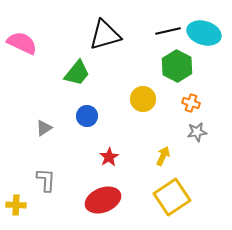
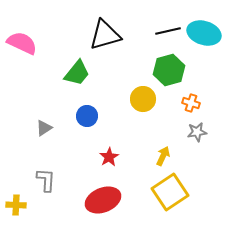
green hexagon: moved 8 px left, 4 px down; rotated 16 degrees clockwise
yellow square: moved 2 px left, 5 px up
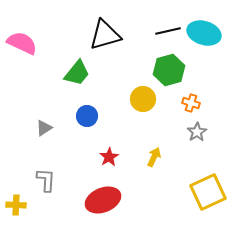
gray star: rotated 24 degrees counterclockwise
yellow arrow: moved 9 px left, 1 px down
yellow square: moved 38 px right; rotated 9 degrees clockwise
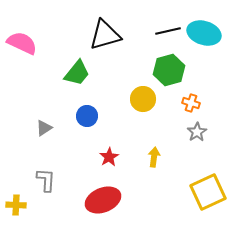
yellow arrow: rotated 18 degrees counterclockwise
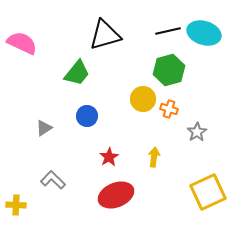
orange cross: moved 22 px left, 6 px down
gray L-shape: moved 7 px right; rotated 50 degrees counterclockwise
red ellipse: moved 13 px right, 5 px up
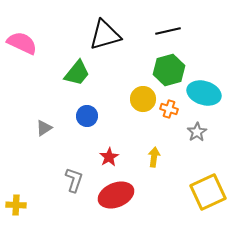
cyan ellipse: moved 60 px down
gray L-shape: moved 21 px right; rotated 65 degrees clockwise
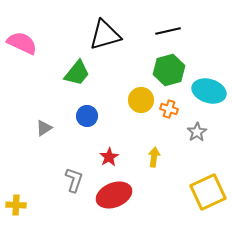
cyan ellipse: moved 5 px right, 2 px up
yellow circle: moved 2 px left, 1 px down
red ellipse: moved 2 px left
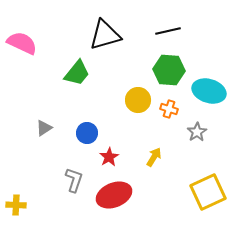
green hexagon: rotated 20 degrees clockwise
yellow circle: moved 3 px left
blue circle: moved 17 px down
yellow arrow: rotated 24 degrees clockwise
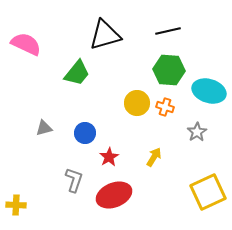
pink semicircle: moved 4 px right, 1 px down
yellow circle: moved 1 px left, 3 px down
orange cross: moved 4 px left, 2 px up
gray triangle: rotated 18 degrees clockwise
blue circle: moved 2 px left
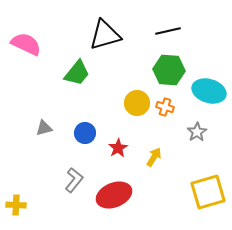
red star: moved 9 px right, 9 px up
gray L-shape: rotated 20 degrees clockwise
yellow square: rotated 9 degrees clockwise
